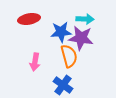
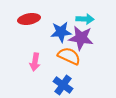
orange semicircle: rotated 50 degrees counterclockwise
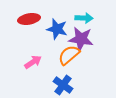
cyan arrow: moved 1 px left, 1 px up
blue star: moved 4 px left, 3 px up; rotated 20 degrees clockwise
purple star: moved 1 px down
orange semicircle: moved 1 px up; rotated 65 degrees counterclockwise
pink arrow: moved 2 px left; rotated 132 degrees counterclockwise
